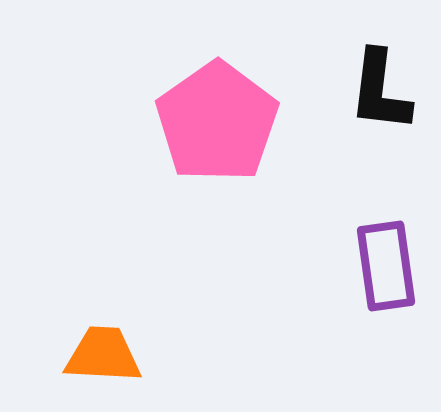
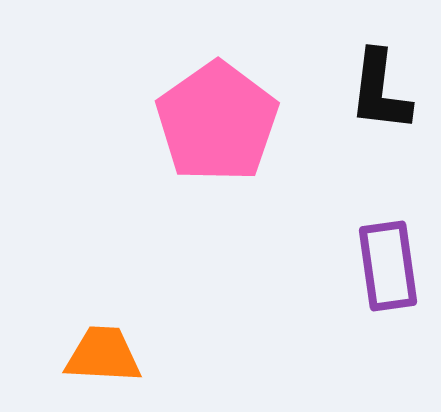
purple rectangle: moved 2 px right
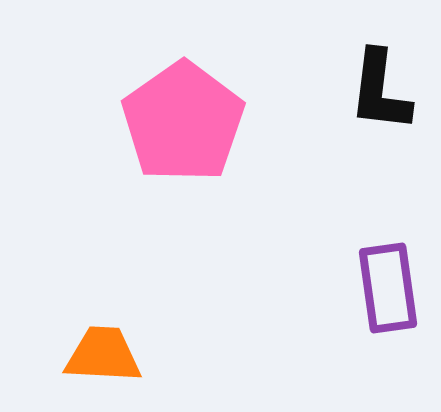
pink pentagon: moved 34 px left
purple rectangle: moved 22 px down
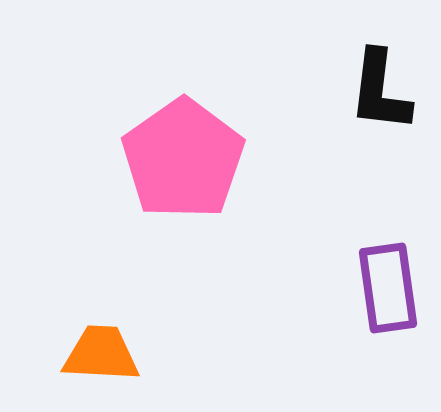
pink pentagon: moved 37 px down
orange trapezoid: moved 2 px left, 1 px up
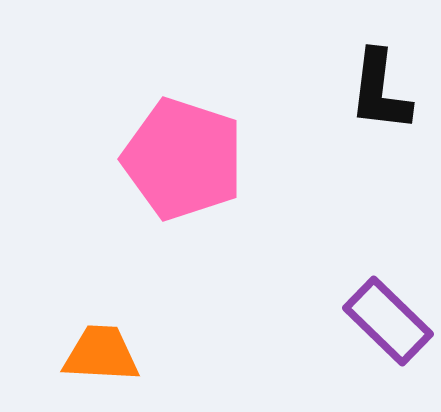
pink pentagon: rotated 19 degrees counterclockwise
purple rectangle: moved 33 px down; rotated 38 degrees counterclockwise
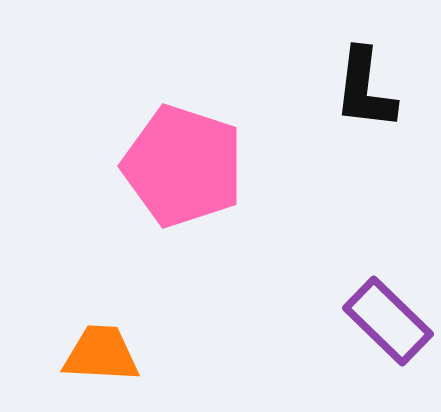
black L-shape: moved 15 px left, 2 px up
pink pentagon: moved 7 px down
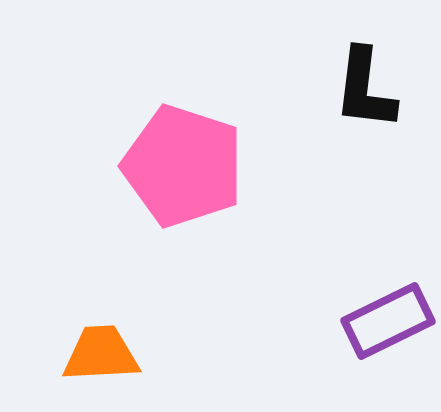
purple rectangle: rotated 70 degrees counterclockwise
orange trapezoid: rotated 6 degrees counterclockwise
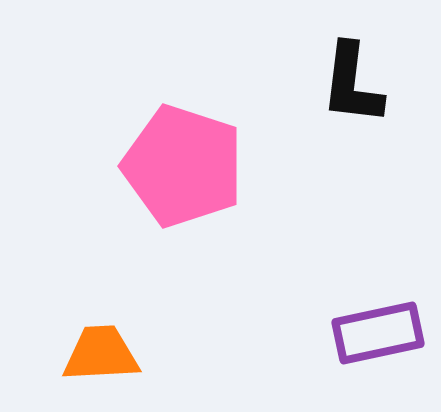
black L-shape: moved 13 px left, 5 px up
purple rectangle: moved 10 px left, 12 px down; rotated 14 degrees clockwise
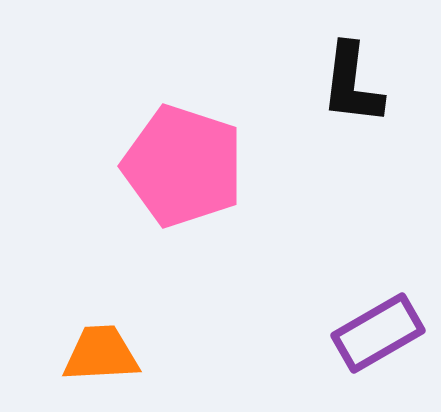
purple rectangle: rotated 18 degrees counterclockwise
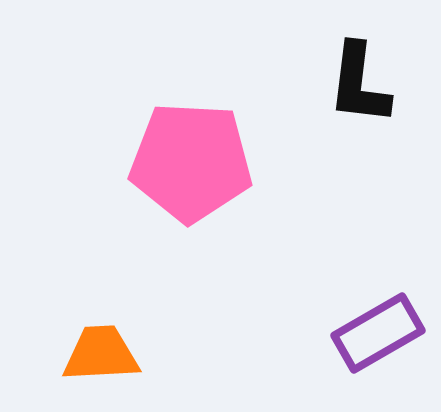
black L-shape: moved 7 px right
pink pentagon: moved 8 px right, 4 px up; rotated 15 degrees counterclockwise
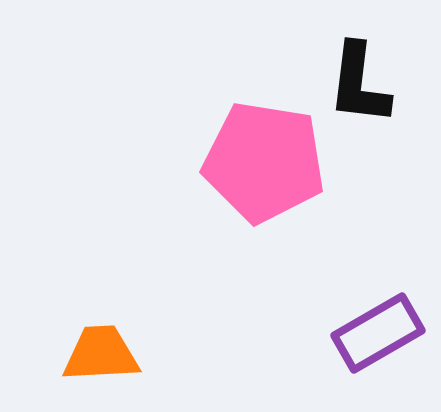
pink pentagon: moved 73 px right; rotated 6 degrees clockwise
